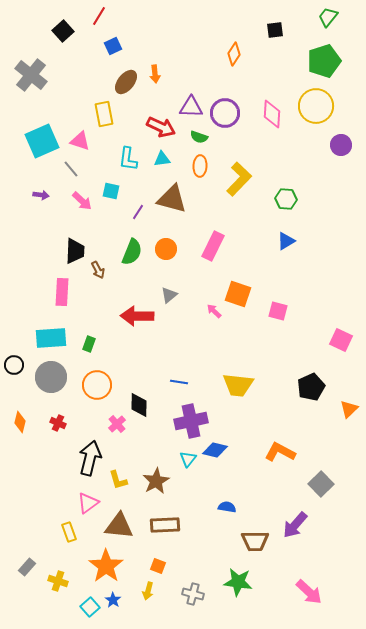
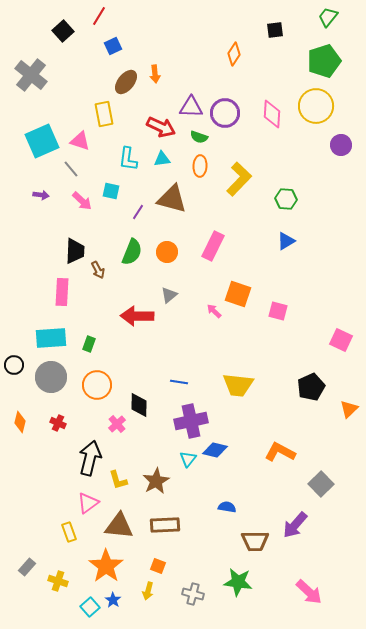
orange circle at (166, 249): moved 1 px right, 3 px down
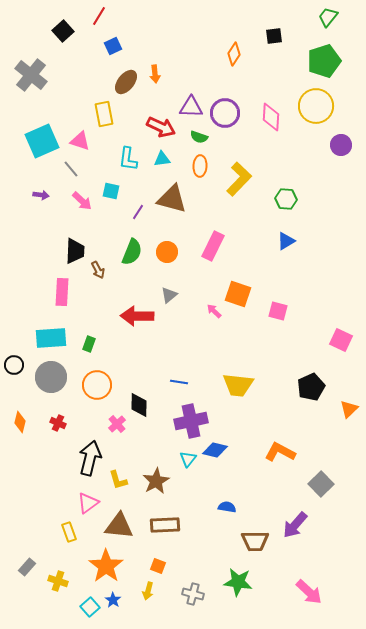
black square at (275, 30): moved 1 px left, 6 px down
pink diamond at (272, 114): moved 1 px left, 3 px down
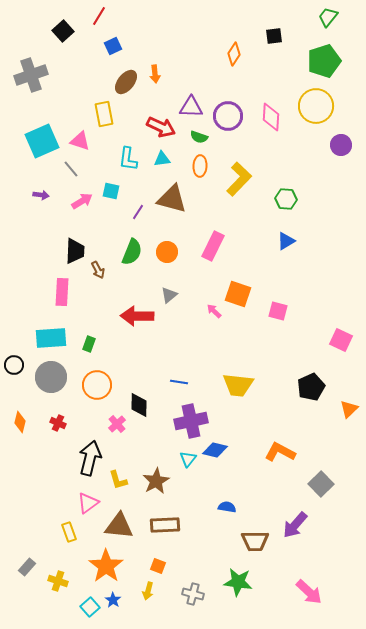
gray cross at (31, 75): rotated 32 degrees clockwise
purple circle at (225, 113): moved 3 px right, 3 px down
pink arrow at (82, 201): rotated 75 degrees counterclockwise
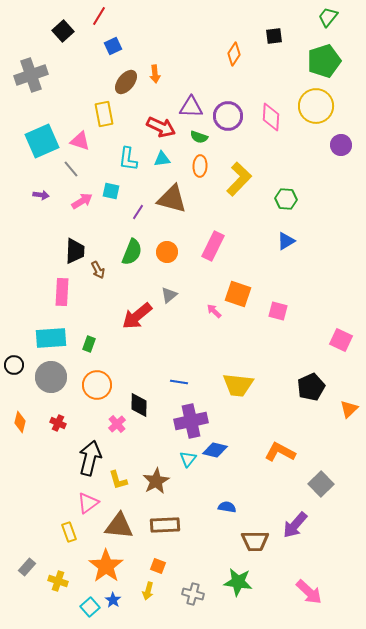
red arrow at (137, 316): rotated 40 degrees counterclockwise
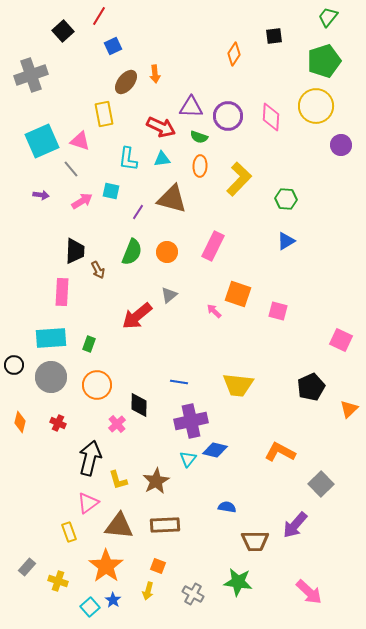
gray cross at (193, 594): rotated 15 degrees clockwise
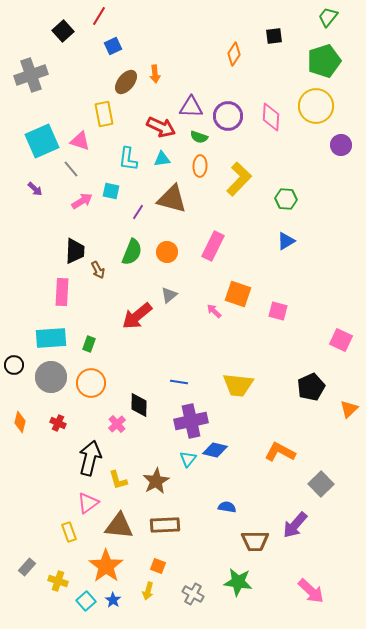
purple arrow at (41, 195): moved 6 px left, 6 px up; rotated 35 degrees clockwise
orange circle at (97, 385): moved 6 px left, 2 px up
pink arrow at (309, 592): moved 2 px right, 1 px up
cyan square at (90, 607): moved 4 px left, 6 px up
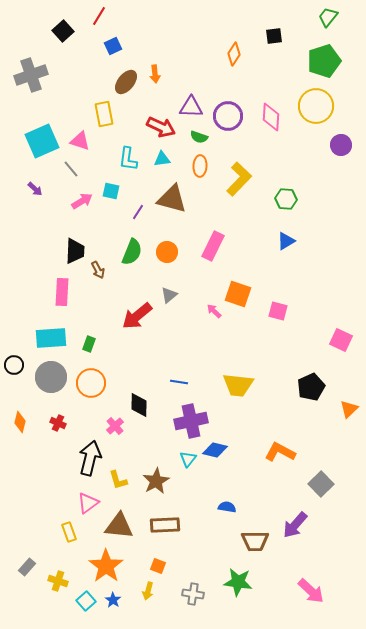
pink cross at (117, 424): moved 2 px left, 2 px down
gray cross at (193, 594): rotated 20 degrees counterclockwise
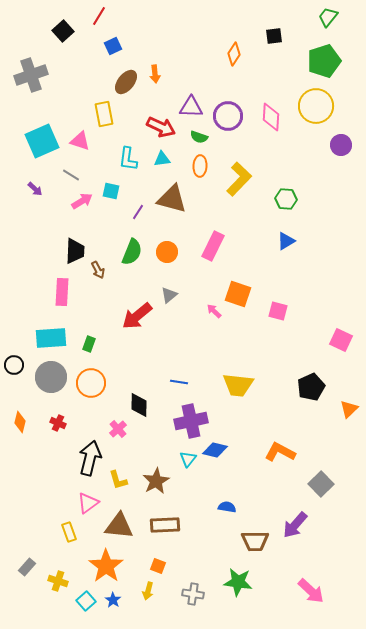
gray line at (71, 169): moved 6 px down; rotated 18 degrees counterclockwise
pink cross at (115, 426): moved 3 px right, 3 px down
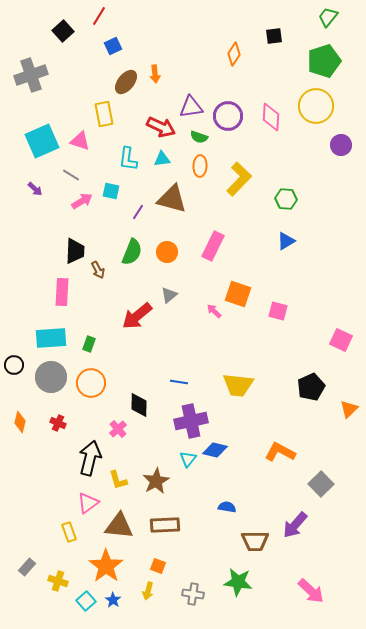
purple triangle at (191, 107): rotated 10 degrees counterclockwise
